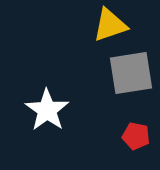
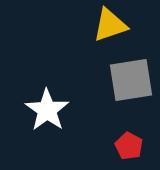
gray square: moved 7 px down
red pentagon: moved 7 px left, 10 px down; rotated 16 degrees clockwise
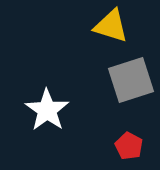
yellow triangle: moved 1 px right, 1 px down; rotated 36 degrees clockwise
gray square: rotated 9 degrees counterclockwise
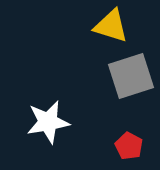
gray square: moved 4 px up
white star: moved 1 px right, 12 px down; rotated 27 degrees clockwise
